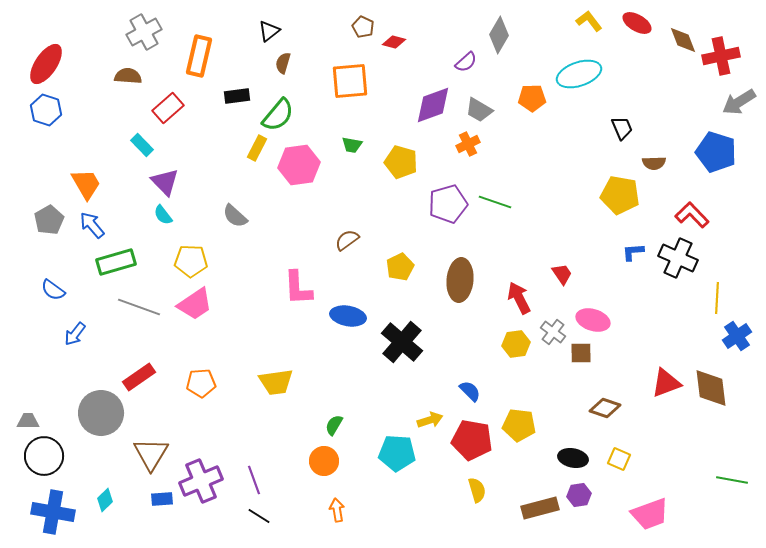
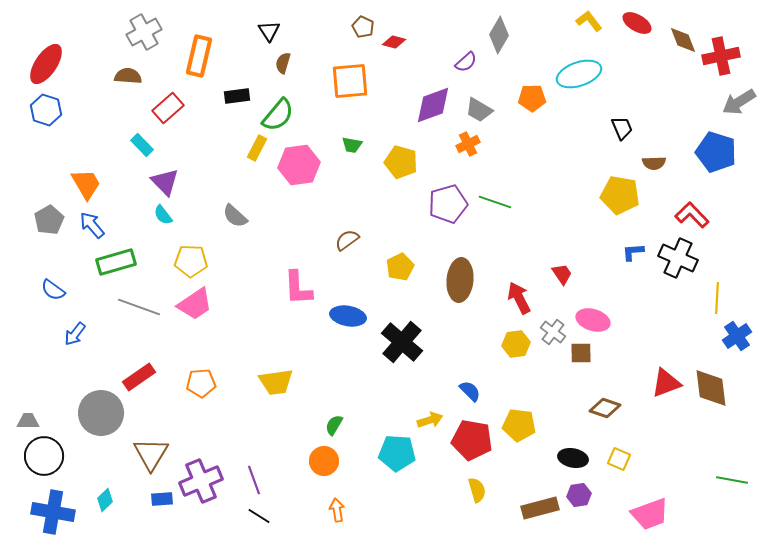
black triangle at (269, 31): rotated 25 degrees counterclockwise
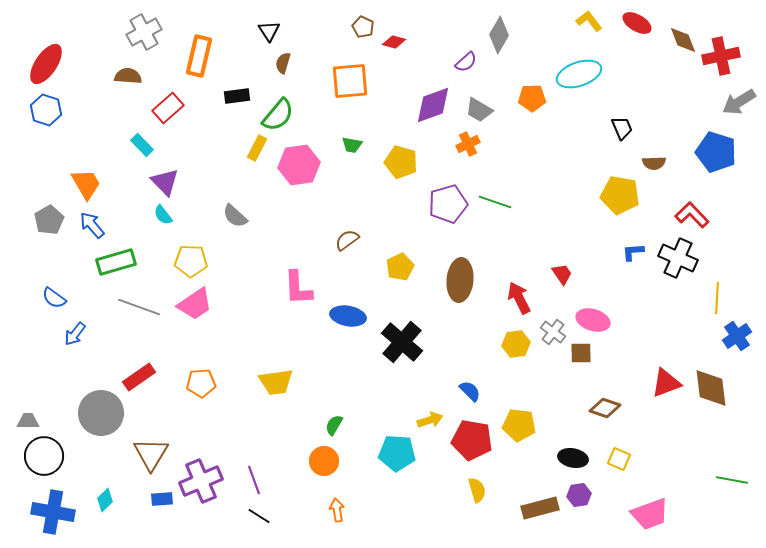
blue semicircle at (53, 290): moved 1 px right, 8 px down
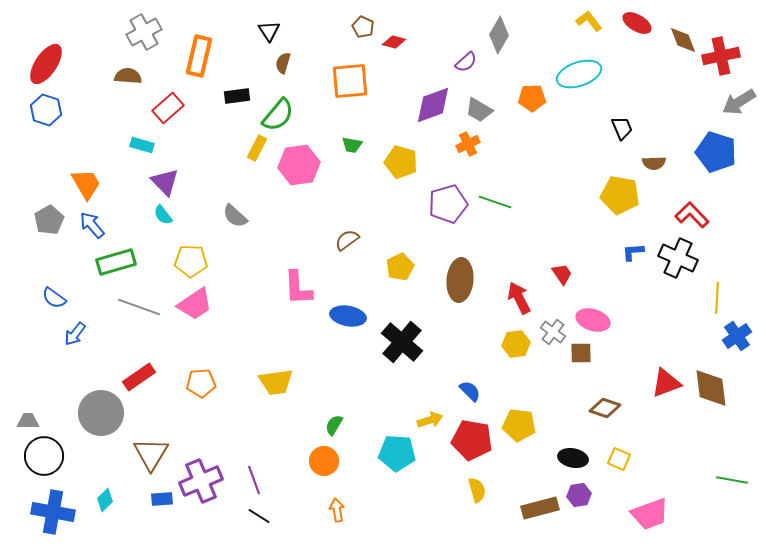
cyan rectangle at (142, 145): rotated 30 degrees counterclockwise
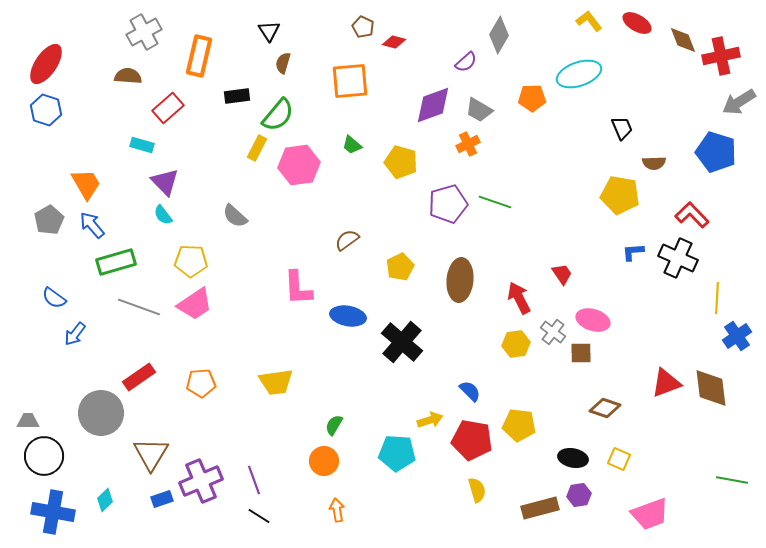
green trapezoid at (352, 145): rotated 30 degrees clockwise
blue rectangle at (162, 499): rotated 15 degrees counterclockwise
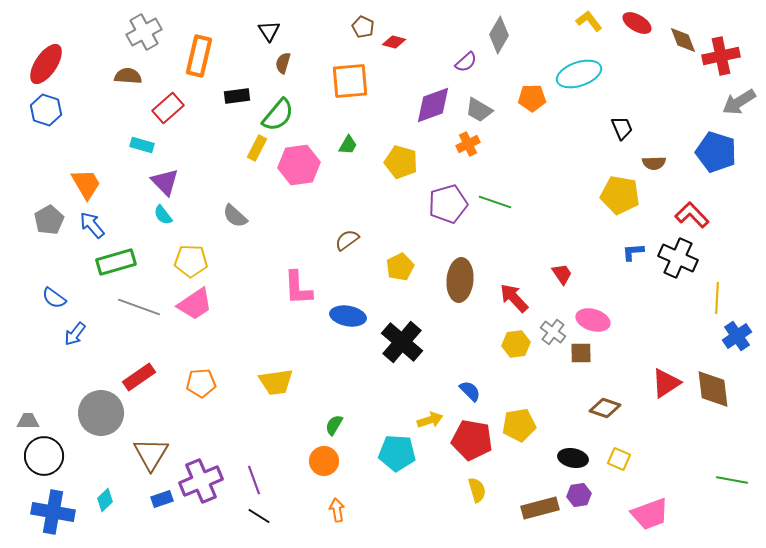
green trapezoid at (352, 145): moved 4 px left; rotated 100 degrees counterclockwise
red arrow at (519, 298): moved 5 px left; rotated 16 degrees counterclockwise
red triangle at (666, 383): rotated 12 degrees counterclockwise
brown diamond at (711, 388): moved 2 px right, 1 px down
yellow pentagon at (519, 425): rotated 16 degrees counterclockwise
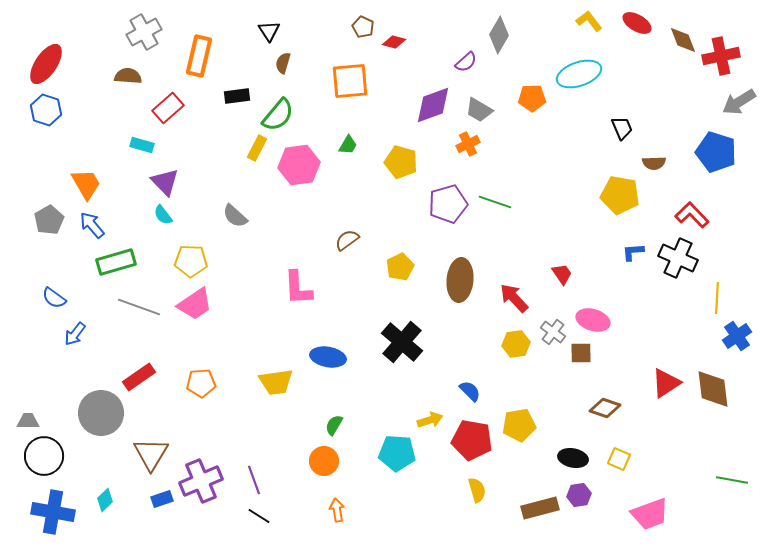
blue ellipse at (348, 316): moved 20 px left, 41 px down
